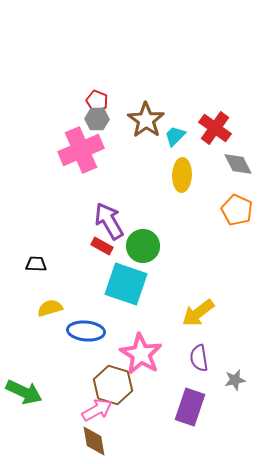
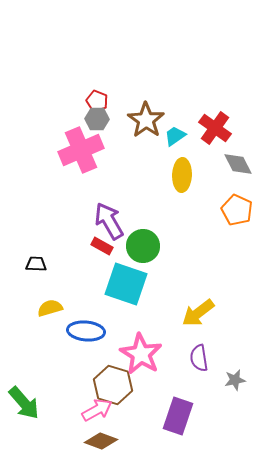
cyan trapezoid: rotated 10 degrees clockwise
green arrow: moved 11 px down; rotated 24 degrees clockwise
purple rectangle: moved 12 px left, 9 px down
brown diamond: moved 7 px right; rotated 60 degrees counterclockwise
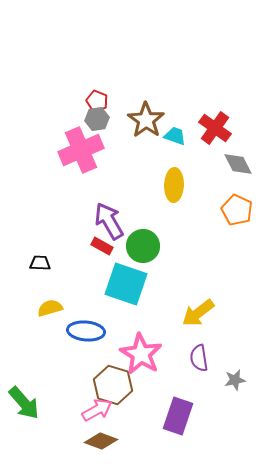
gray hexagon: rotated 10 degrees counterclockwise
cyan trapezoid: rotated 55 degrees clockwise
yellow ellipse: moved 8 px left, 10 px down
black trapezoid: moved 4 px right, 1 px up
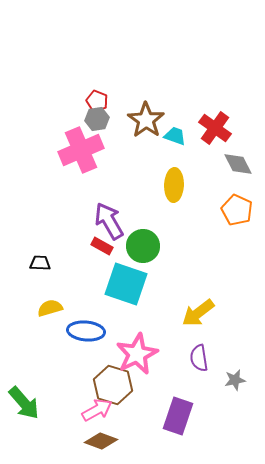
pink star: moved 4 px left; rotated 15 degrees clockwise
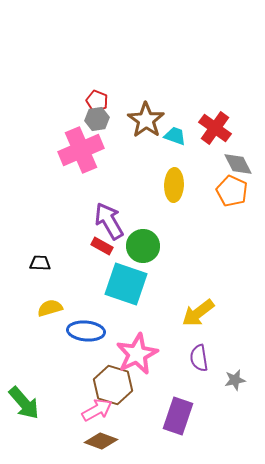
orange pentagon: moved 5 px left, 19 px up
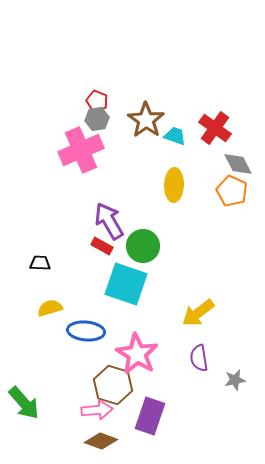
pink star: rotated 15 degrees counterclockwise
pink arrow: rotated 24 degrees clockwise
purple rectangle: moved 28 px left
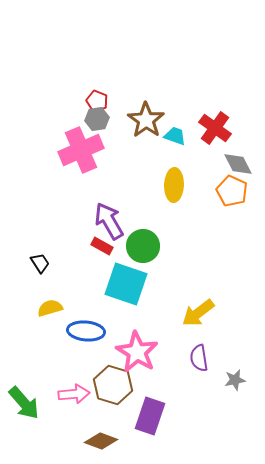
black trapezoid: rotated 55 degrees clockwise
pink star: moved 2 px up
pink arrow: moved 23 px left, 16 px up
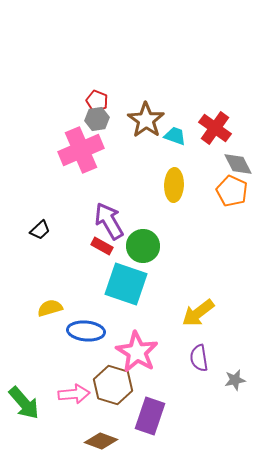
black trapezoid: moved 33 px up; rotated 80 degrees clockwise
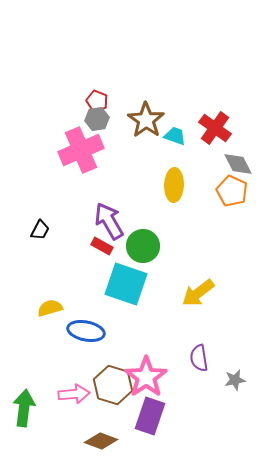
black trapezoid: rotated 20 degrees counterclockwise
yellow arrow: moved 20 px up
blue ellipse: rotated 6 degrees clockwise
pink star: moved 9 px right, 25 px down; rotated 6 degrees clockwise
green arrow: moved 5 px down; rotated 132 degrees counterclockwise
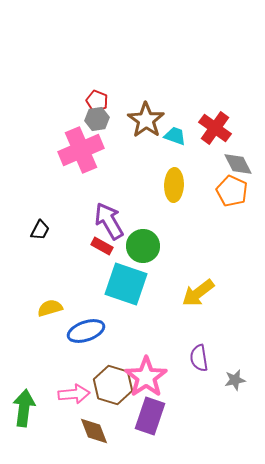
blue ellipse: rotated 30 degrees counterclockwise
brown diamond: moved 7 px left, 10 px up; rotated 48 degrees clockwise
